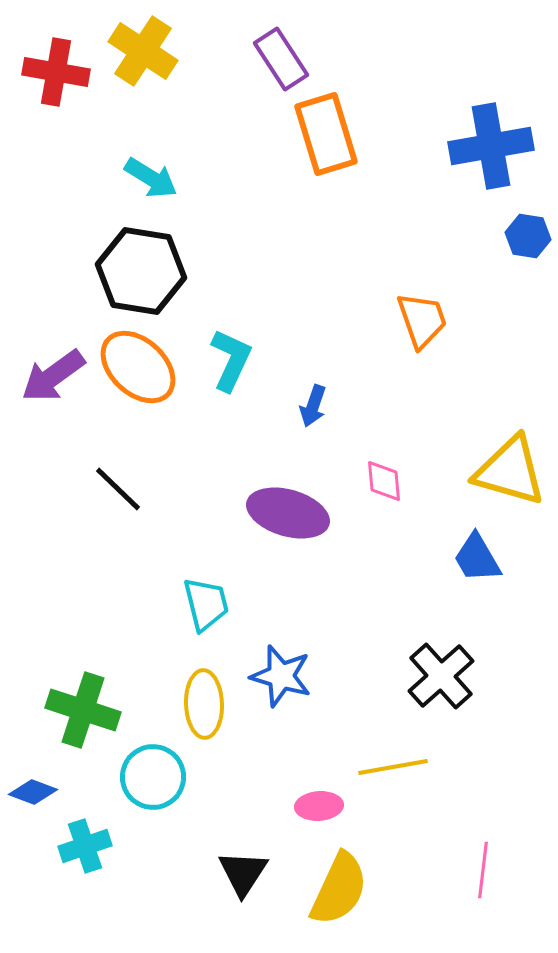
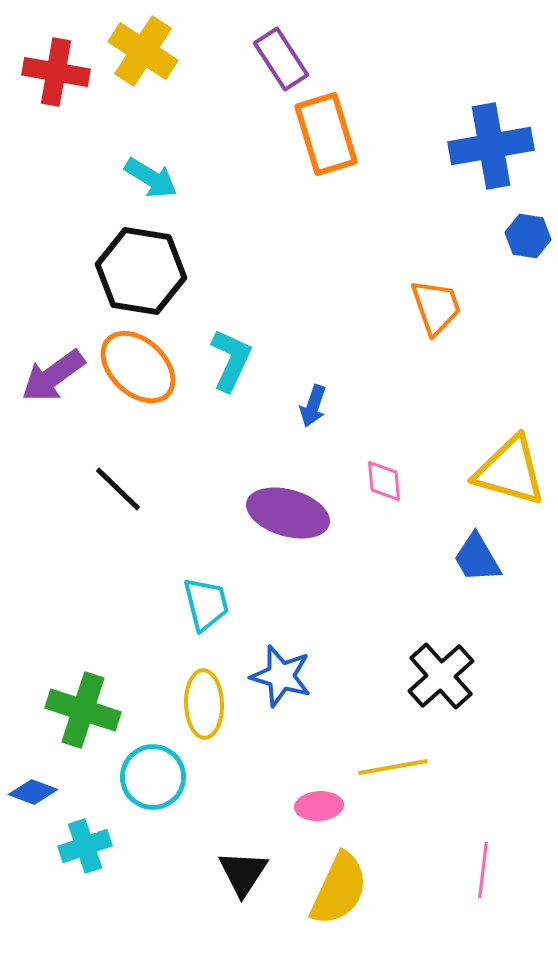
orange trapezoid: moved 14 px right, 13 px up
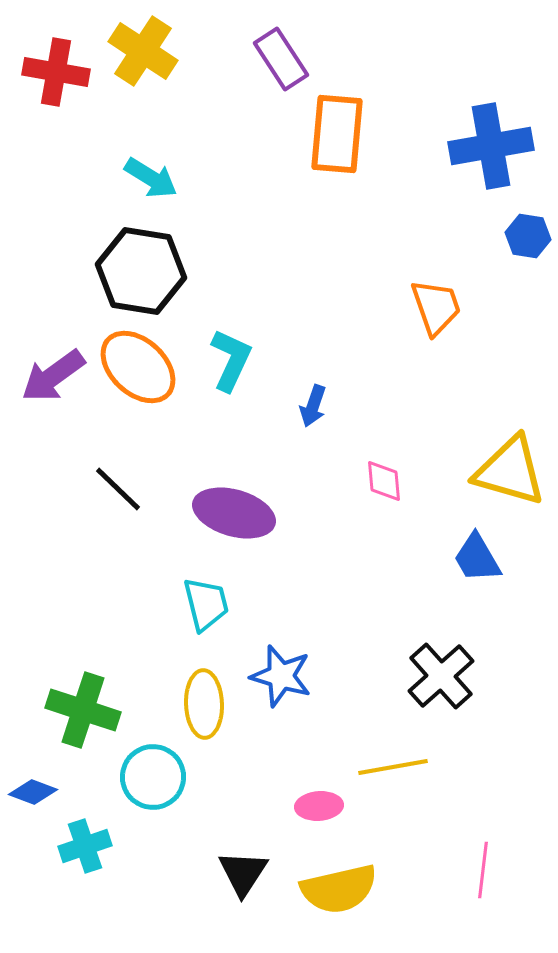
orange rectangle: moved 11 px right; rotated 22 degrees clockwise
purple ellipse: moved 54 px left
yellow semicircle: rotated 52 degrees clockwise
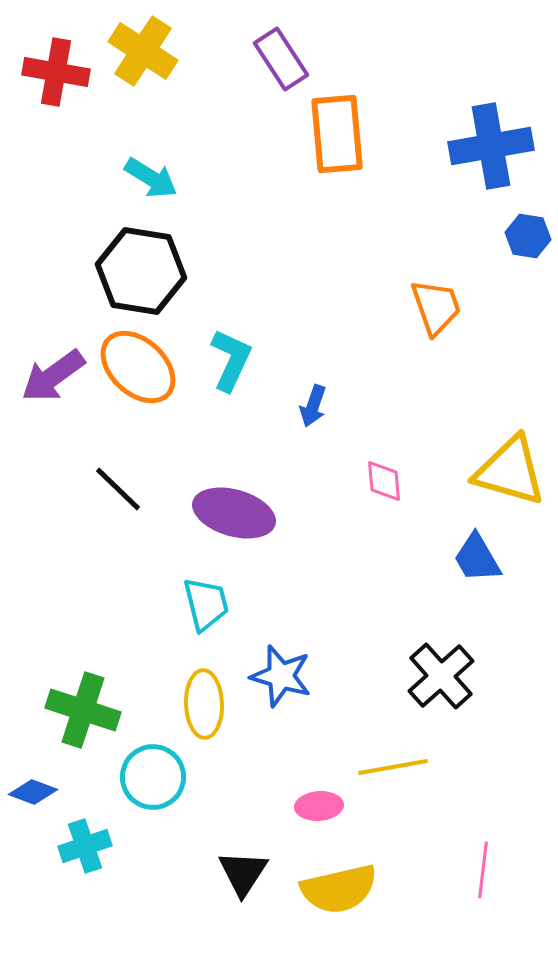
orange rectangle: rotated 10 degrees counterclockwise
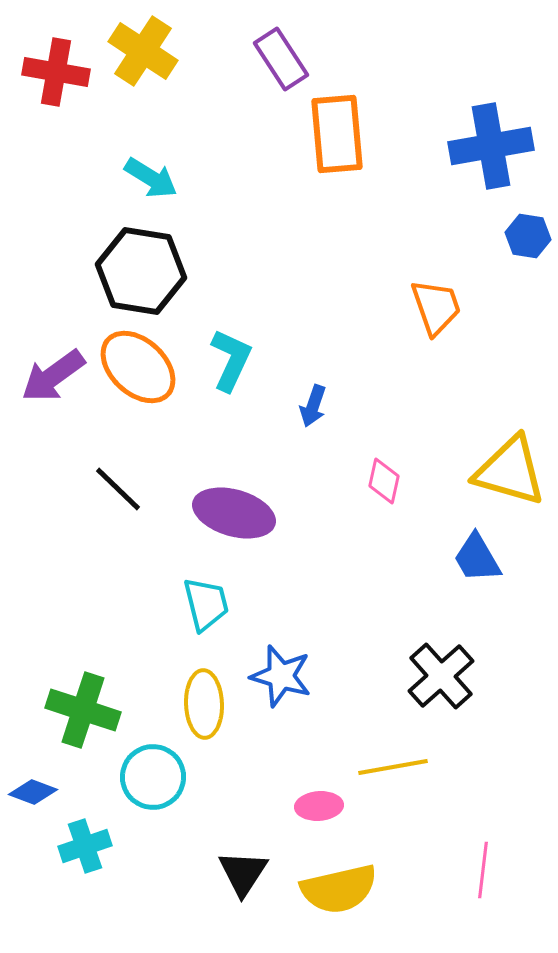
pink diamond: rotated 18 degrees clockwise
